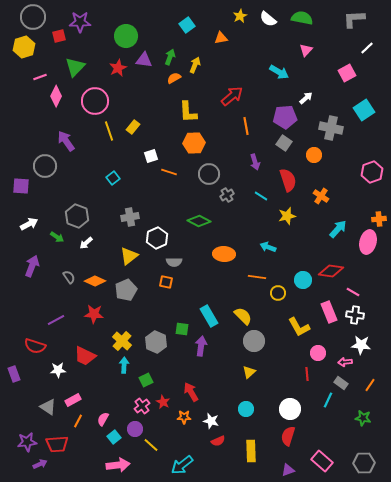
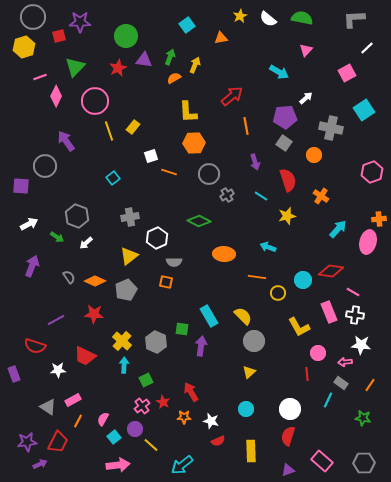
red trapezoid at (57, 444): moved 1 px right, 2 px up; rotated 60 degrees counterclockwise
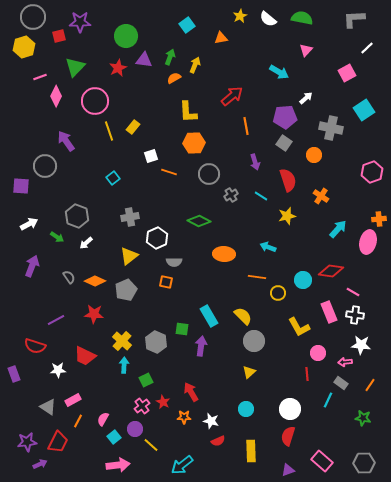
gray cross at (227, 195): moved 4 px right
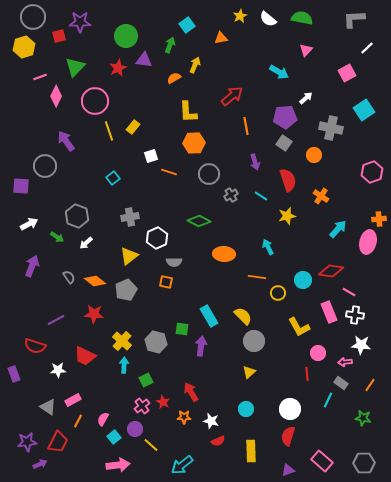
green arrow at (170, 57): moved 12 px up
cyan arrow at (268, 247): rotated 42 degrees clockwise
orange diamond at (95, 281): rotated 15 degrees clockwise
pink line at (353, 292): moved 4 px left
gray hexagon at (156, 342): rotated 10 degrees counterclockwise
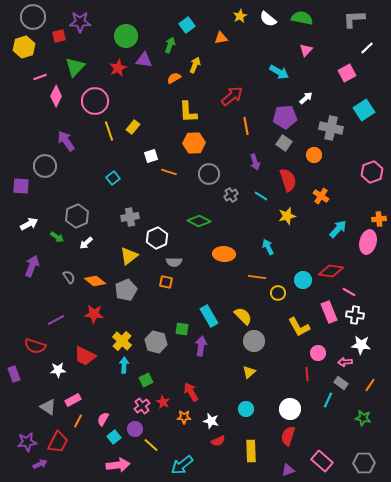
gray hexagon at (77, 216): rotated 15 degrees clockwise
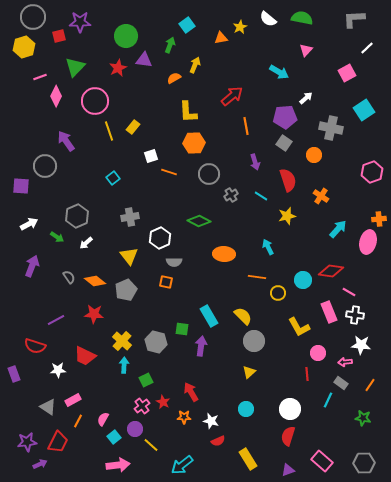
yellow star at (240, 16): moved 11 px down
white hexagon at (157, 238): moved 3 px right
yellow triangle at (129, 256): rotated 30 degrees counterclockwise
yellow rectangle at (251, 451): moved 3 px left, 8 px down; rotated 30 degrees counterclockwise
